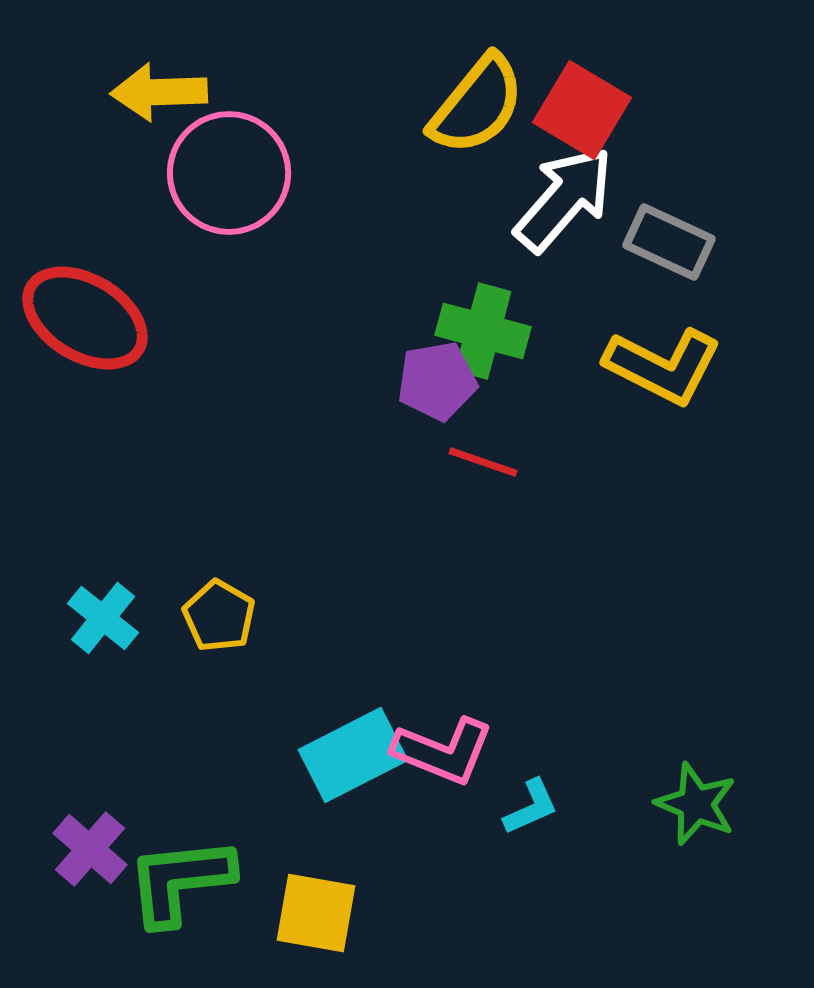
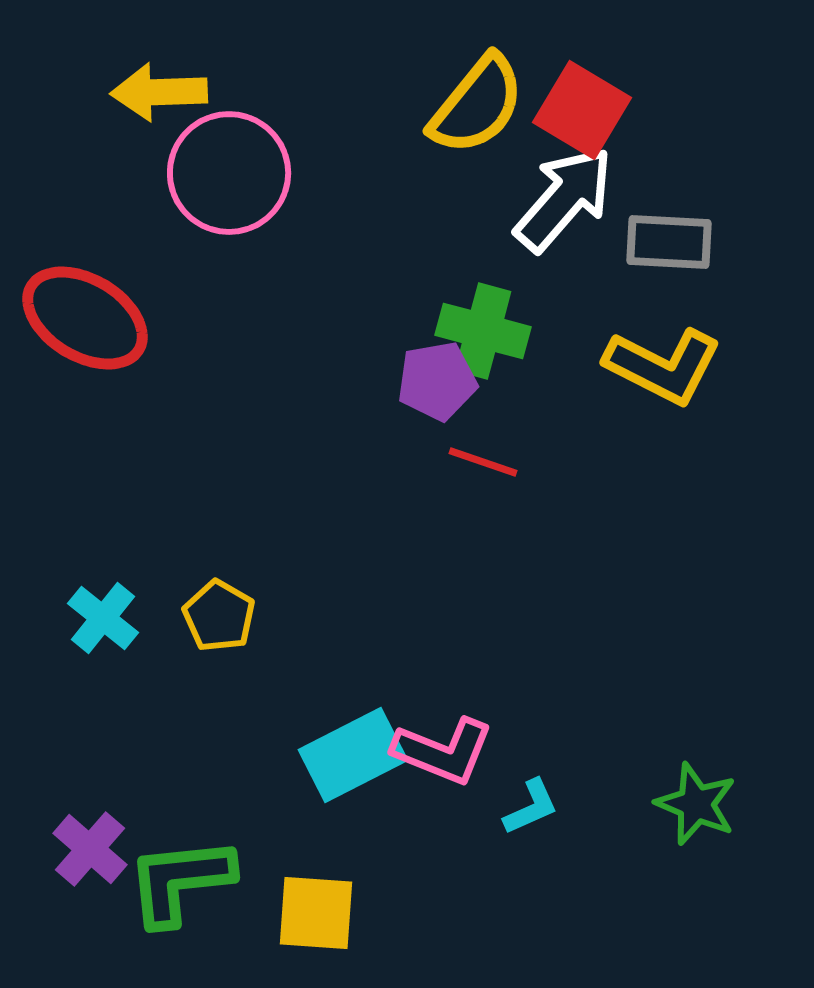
gray rectangle: rotated 22 degrees counterclockwise
yellow square: rotated 6 degrees counterclockwise
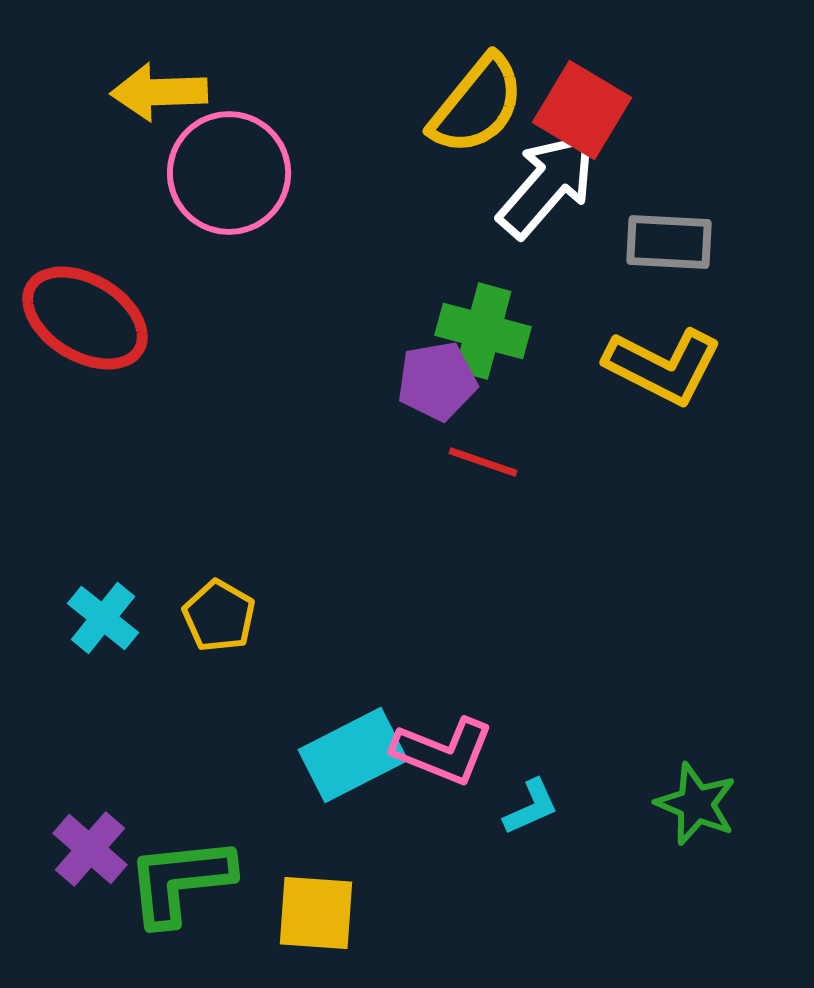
white arrow: moved 17 px left, 14 px up
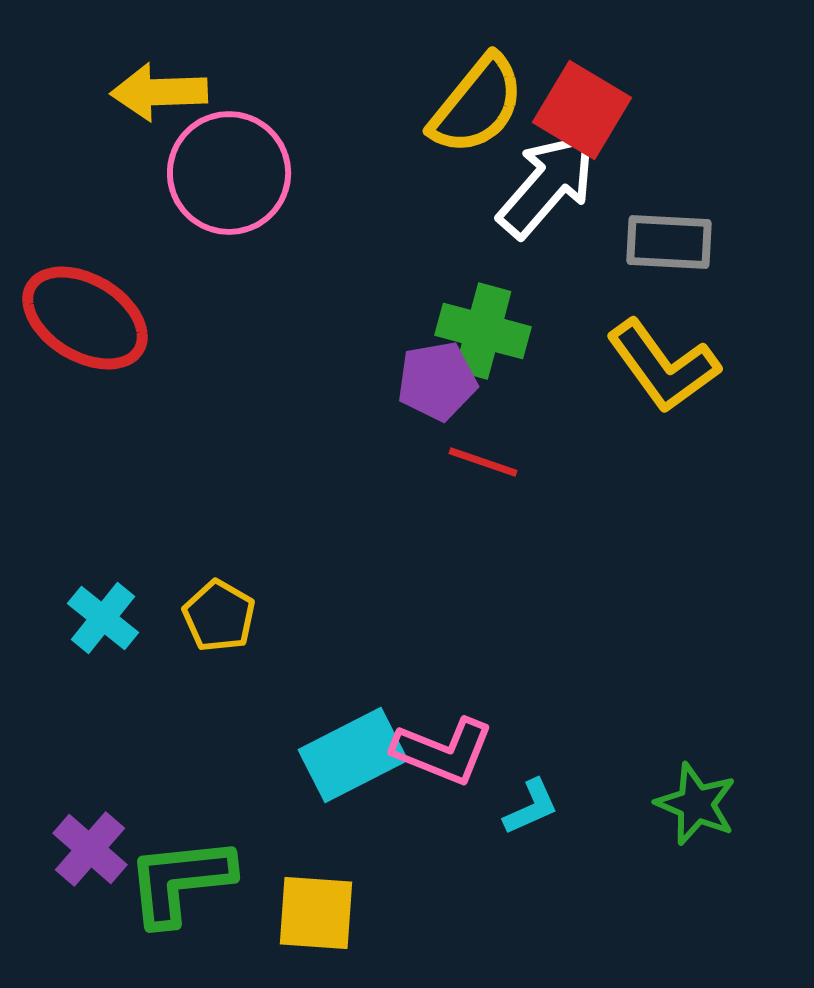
yellow L-shape: rotated 27 degrees clockwise
